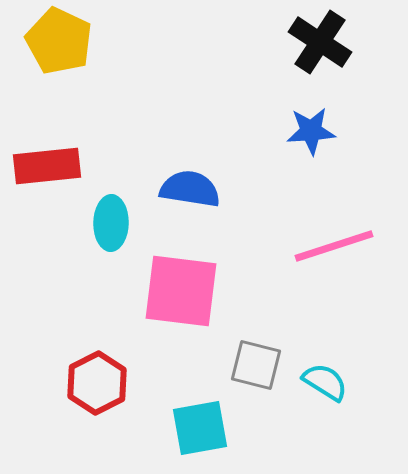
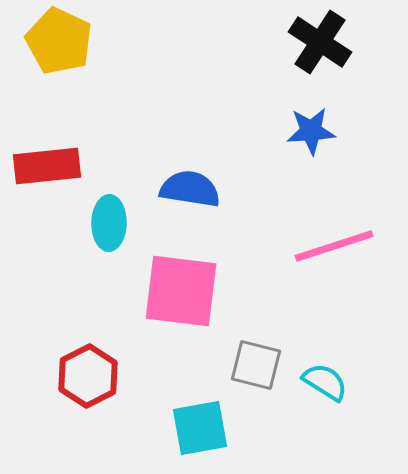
cyan ellipse: moved 2 px left
red hexagon: moved 9 px left, 7 px up
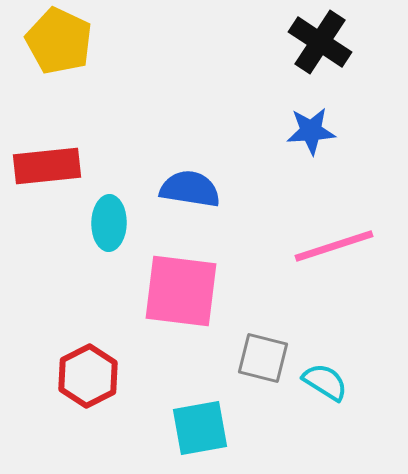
gray square: moved 7 px right, 7 px up
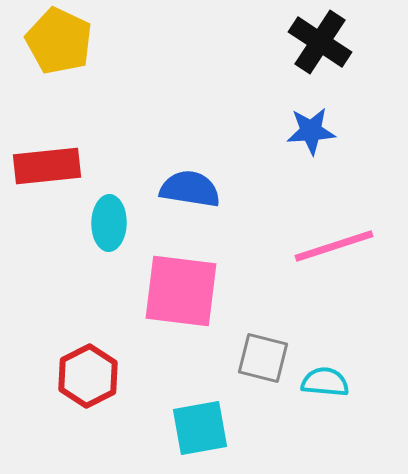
cyan semicircle: rotated 27 degrees counterclockwise
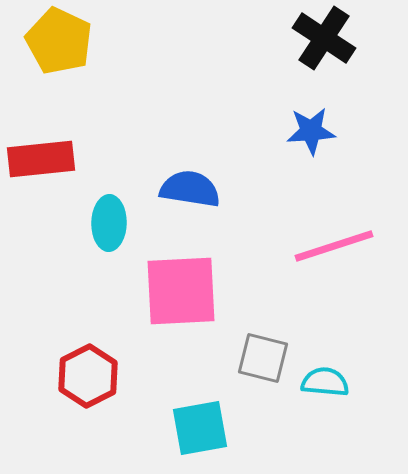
black cross: moved 4 px right, 4 px up
red rectangle: moved 6 px left, 7 px up
pink square: rotated 10 degrees counterclockwise
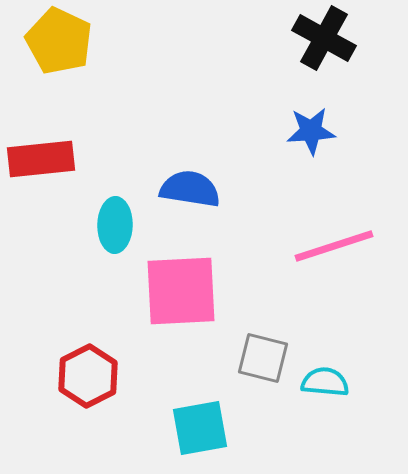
black cross: rotated 4 degrees counterclockwise
cyan ellipse: moved 6 px right, 2 px down
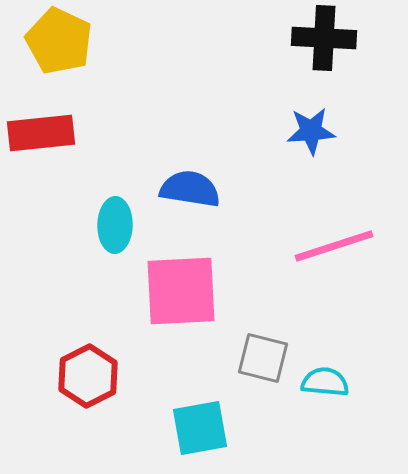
black cross: rotated 26 degrees counterclockwise
red rectangle: moved 26 px up
